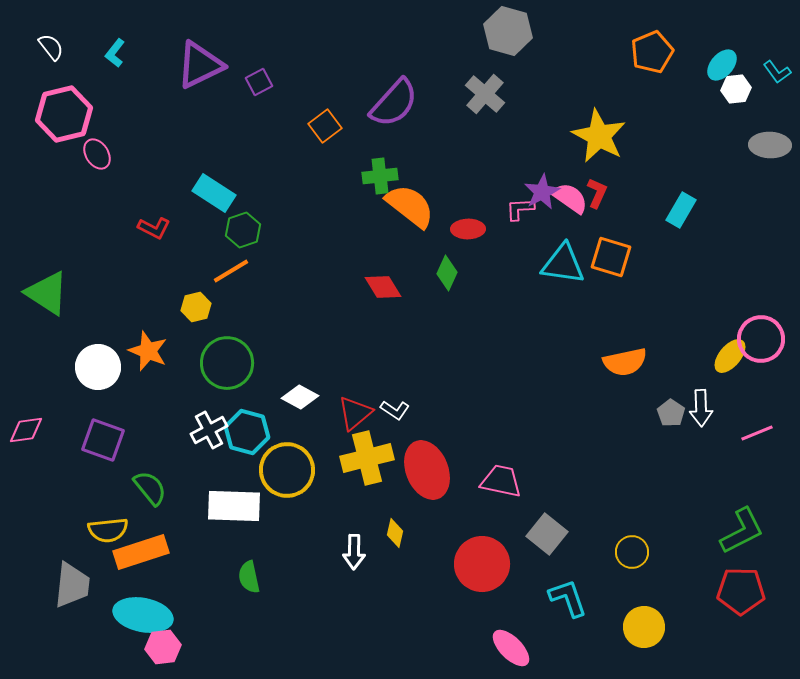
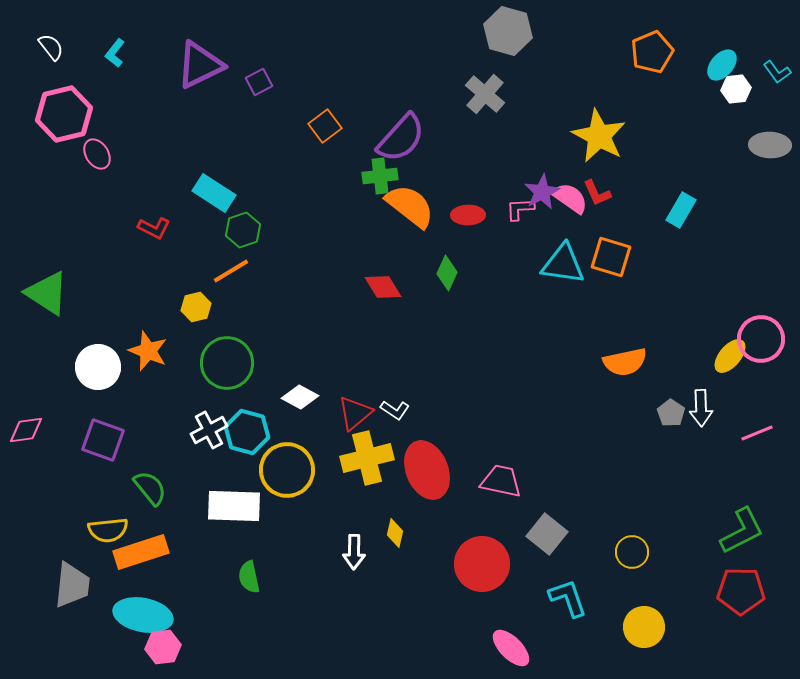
purple semicircle at (394, 103): moved 7 px right, 35 px down
red L-shape at (597, 193): rotated 132 degrees clockwise
red ellipse at (468, 229): moved 14 px up
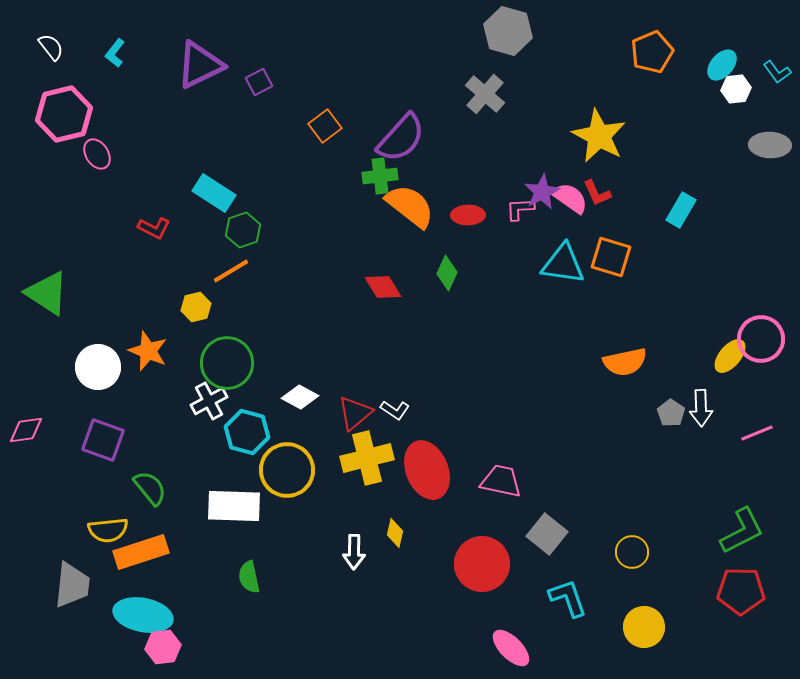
white cross at (209, 430): moved 29 px up
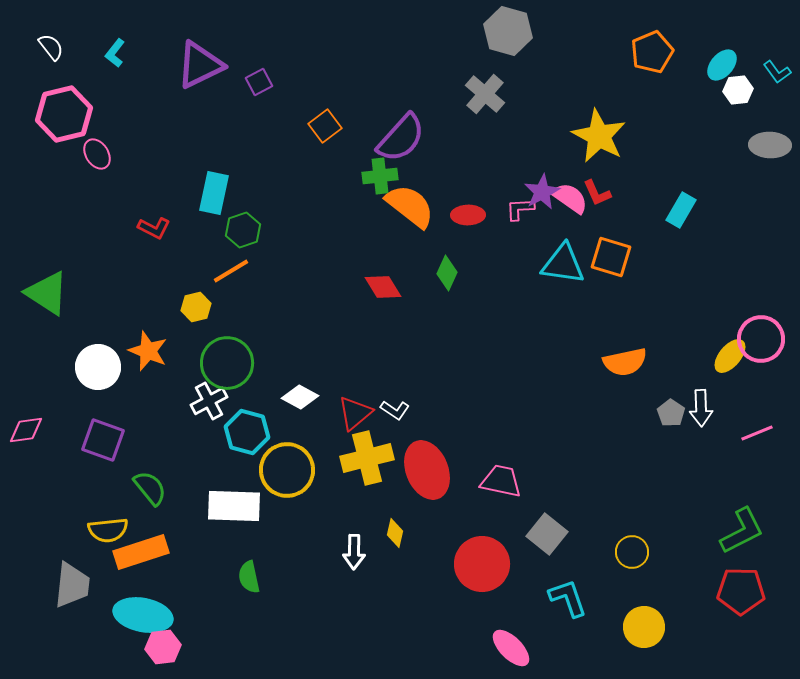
white hexagon at (736, 89): moved 2 px right, 1 px down
cyan rectangle at (214, 193): rotated 69 degrees clockwise
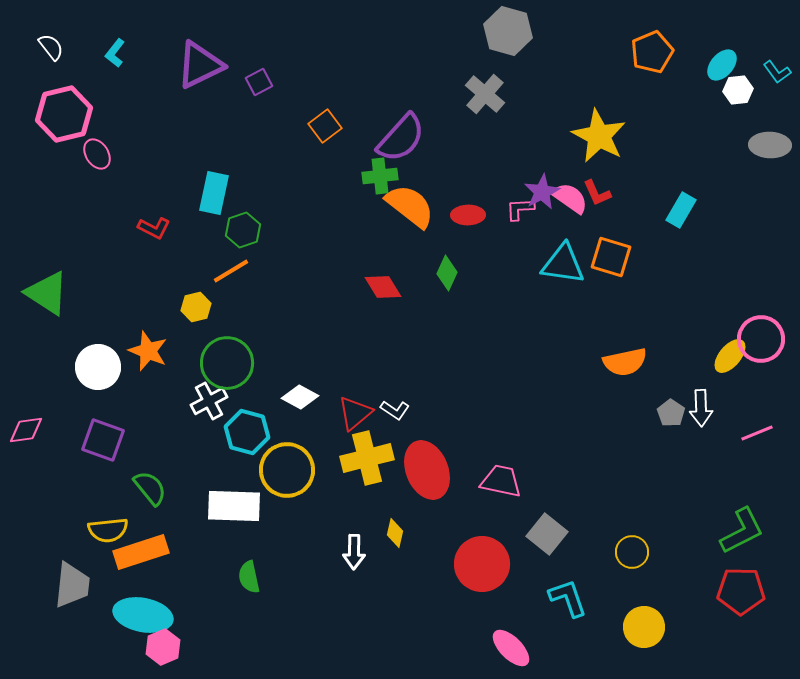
pink hexagon at (163, 647): rotated 16 degrees counterclockwise
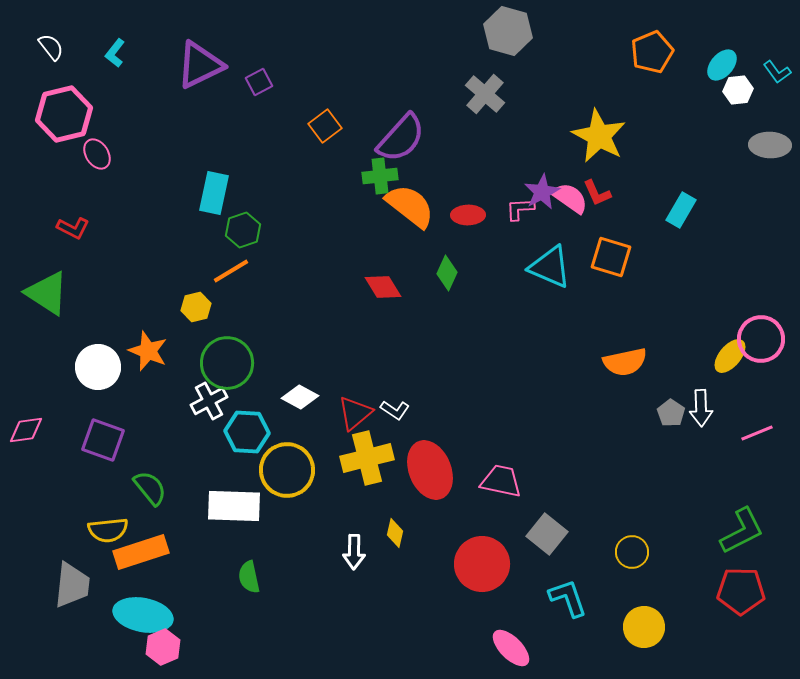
red L-shape at (154, 228): moved 81 px left
cyan triangle at (563, 264): moved 13 px left, 3 px down; rotated 15 degrees clockwise
cyan hexagon at (247, 432): rotated 12 degrees counterclockwise
red ellipse at (427, 470): moved 3 px right
